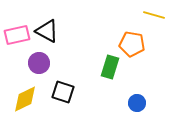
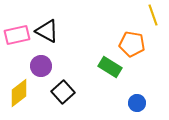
yellow line: moved 1 px left; rotated 55 degrees clockwise
purple circle: moved 2 px right, 3 px down
green rectangle: rotated 75 degrees counterclockwise
black square: rotated 30 degrees clockwise
yellow diamond: moved 6 px left, 6 px up; rotated 12 degrees counterclockwise
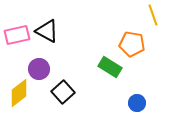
purple circle: moved 2 px left, 3 px down
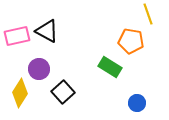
yellow line: moved 5 px left, 1 px up
pink rectangle: moved 1 px down
orange pentagon: moved 1 px left, 3 px up
yellow diamond: moved 1 px right; rotated 20 degrees counterclockwise
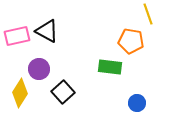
green rectangle: rotated 25 degrees counterclockwise
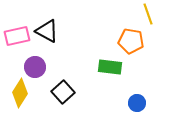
purple circle: moved 4 px left, 2 px up
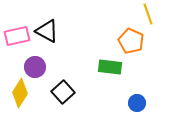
orange pentagon: rotated 15 degrees clockwise
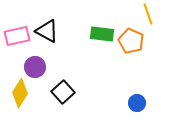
green rectangle: moved 8 px left, 33 px up
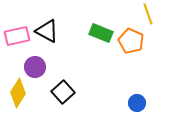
green rectangle: moved 1 px left, 1 px up; rotated 15 degrees clockwise
yellow diamond: moved 2 px left
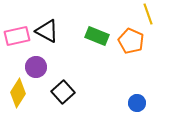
green rectangle: moved 4 px left, 3 px down
purple circle: moved 1 px right
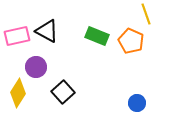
yellow line: moved 2 px left
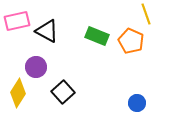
pink rectangle: moved 15 px up
